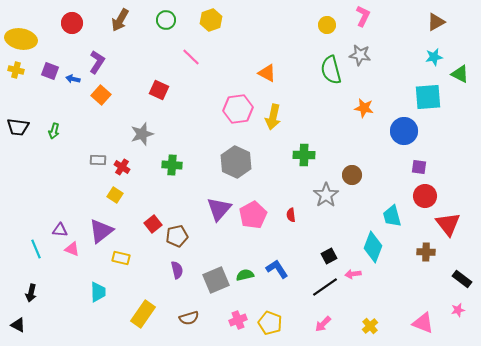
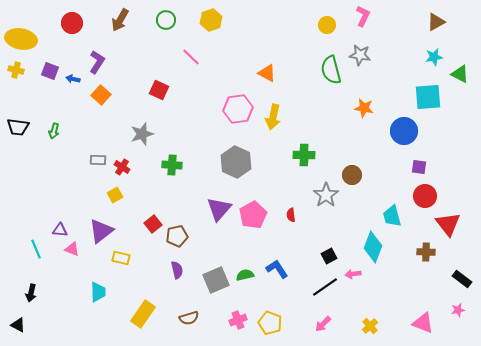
yellow square at (115, 195): rotated 28 degrees clockwise
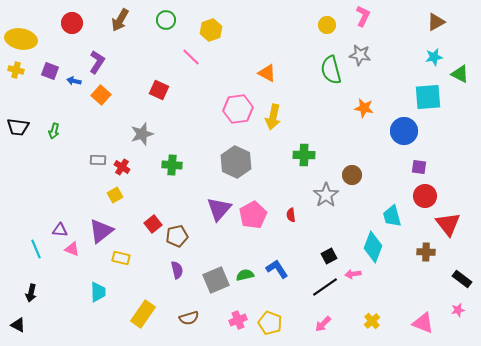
yellow hexagon at (211, 20): moved 10 px down
blue arrow at (73, 79): moved 1 px right, 2 px down
yellow cross at (370, 326): moved 2 px right, 5 px up
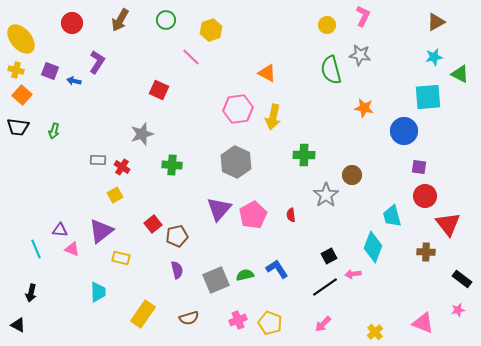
yellow ellipse at (21, 39): rotated 40 degrees clockwise
orange square at (101, 95): moved 79 px left
yellow cross at (372, 321): moved 3 px right, 11 px down
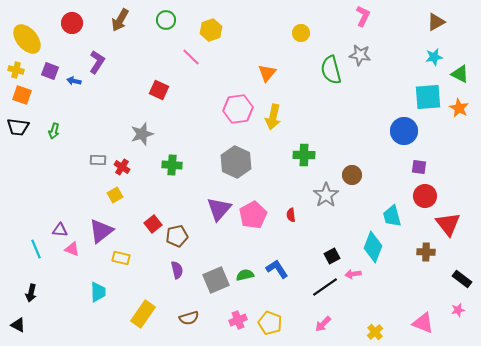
yellow circle at (327, 25): moved 26 px left, 8 px down
yellow ellipse at (21, 39): moved 6 px right
orange triangle at (267, 73): rotated 42 degrees clockwise
orange square at (22, 95): rotated 24 degrees counterclockwise
orange star at (364, 108): moved 95 px right; rotated 18 degrees clockwise
black square at (329, 256): moved 3 px right
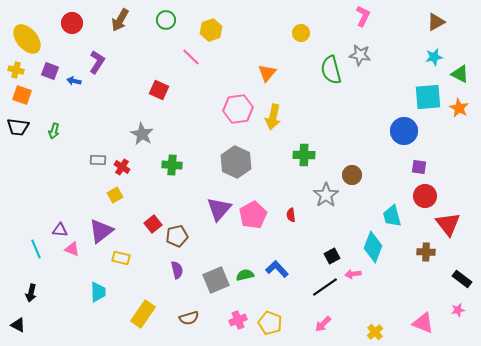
gray star at (142, 134): rotated 25 degrees counterclockwise
blue L-shape at (277, 269): rotated 10 degrees counterclockwise
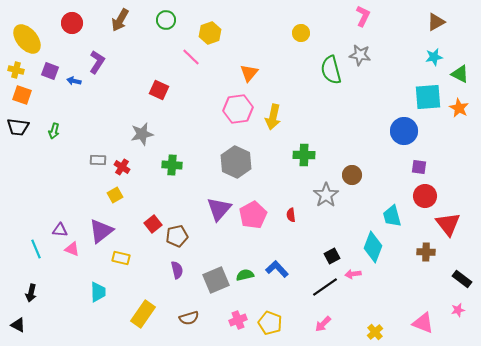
yellow hexagon at (211, 30): moved 1 px left, 3 px down
orange triangle at (267, 73): moved 18 px left
gray star at (142, 134): rotated 30 degrees clockwise
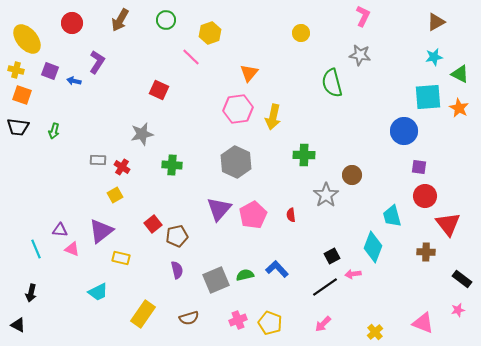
green semicircle at (331, 70): moved 1 px right, 13 px down
cyan trapezoid at (98, 292): rotated 65 degrees clockwise
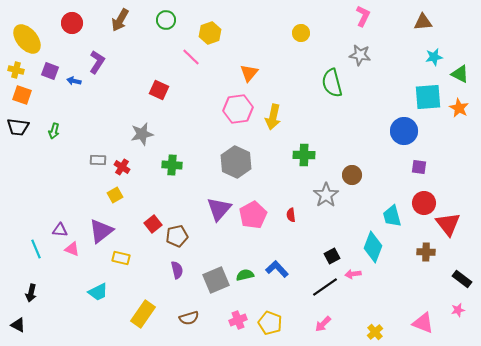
brown triangle at (436, 22): moved 13 px left; rotated 24 degrees clockwise
red circle at (425, 196): moved 1 px left, 7 px down
